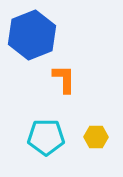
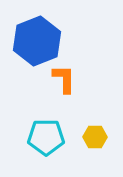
blue hexagon: moved 5 px right, 6 px down
yellow hexagon: moved 1 px left
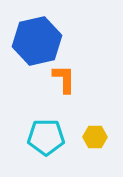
blue hexagon: rotated 9 degrees clockwise
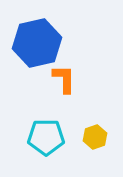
blue hexagon: moved 2 px down
yellow hexagon: rotated 20 degrees counterclockwise
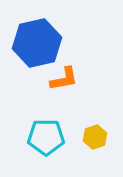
orange L-shape: rotated 80 degrees clockwise
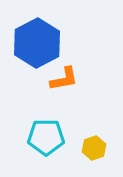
blue hexagon: rotated 15 degrees counterclockwise
yellow hexagon: moved 1 px left, 11 px down
